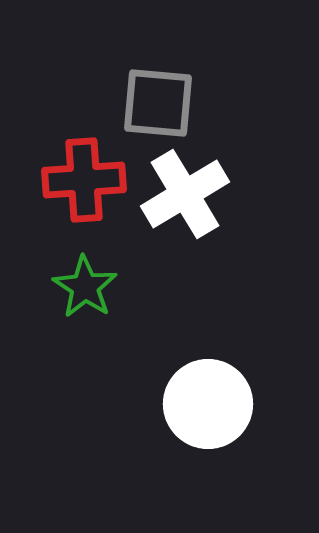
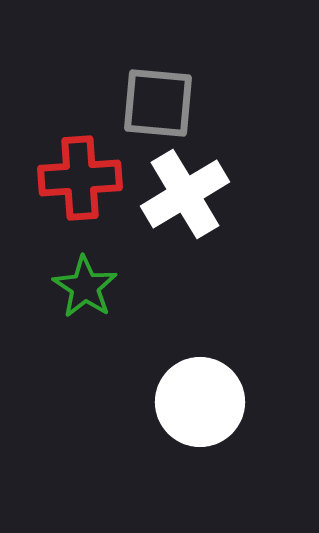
red cross: moved 4 px left, 2 px up
white circle: moved 8 px left, 2 px up
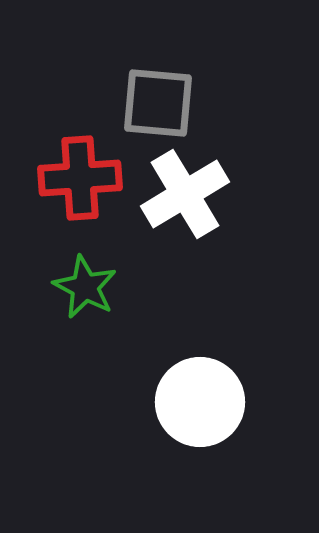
green star: rotated 6 degrees counterclockwise
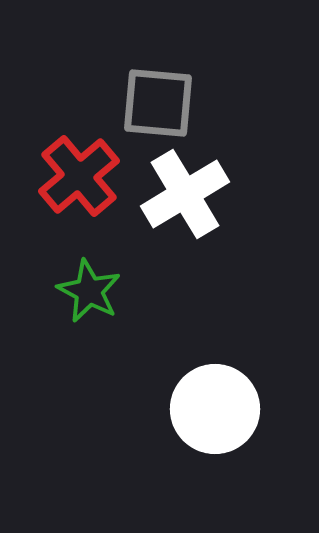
red cross: moved 1 px left, 2 px up; rotated 36 degrees counterclockwise
green star: moved 4 px right, 4 px down
white circle: moved 15 px right, 7 px down
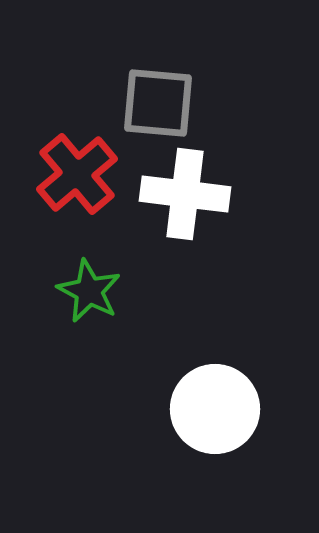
red cross: moved 2 px left, 2 px up
white cross: rotated 38 degrees clockwise
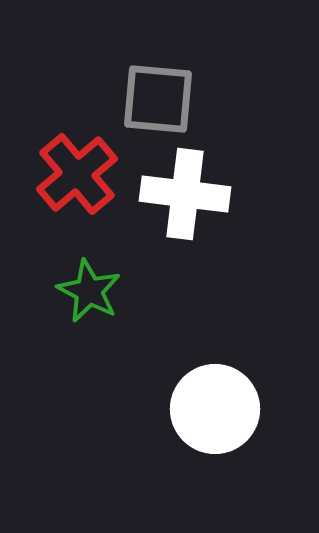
gray square: moved 4 px up
